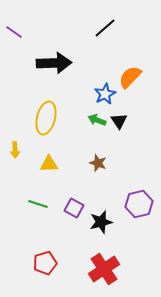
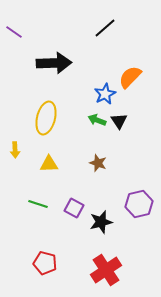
red pentagon: rotated 30 degrees clockwise
red cross: moved 2 px right, 1 px down
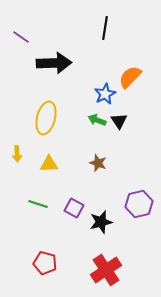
black line: rotated 40 degrees counterclockwise
purple line: moved 7 px right, 5 px down
yellow arrow: moved 2 px right, 4 px down
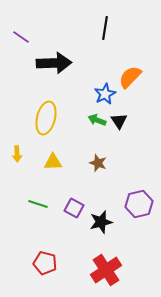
yellow triangle: moved 4 px right, 2 px up
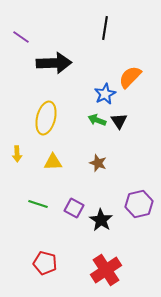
black star: moved 2 px up; rotated 25 degrees counterclockwise
